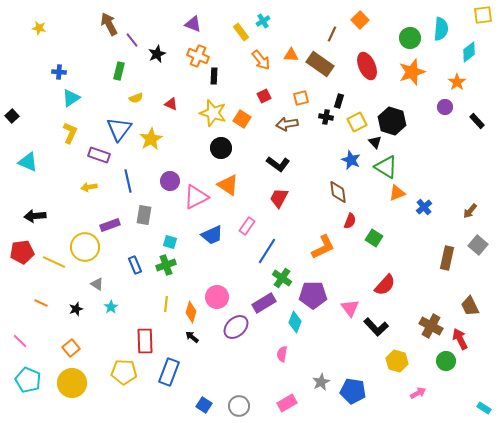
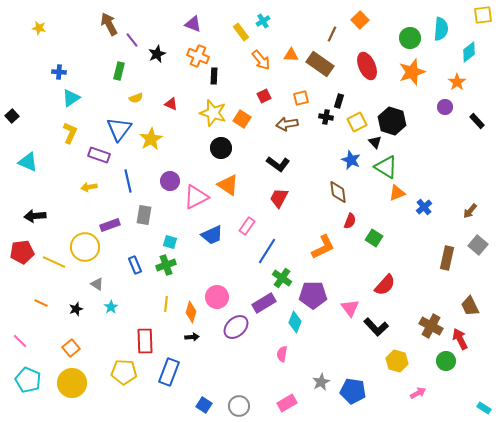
black arrow at (192, 337): rotated 136 degrees clockwise
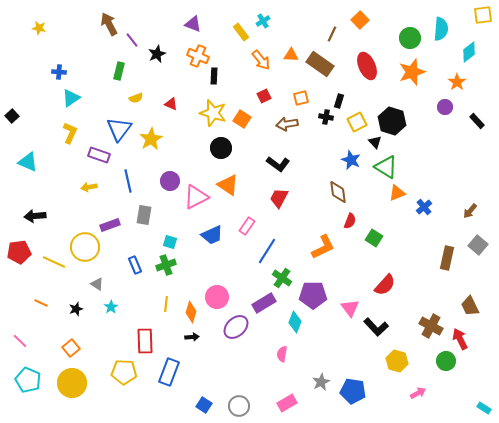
red pentagon at (22, 252): moved 3 px left
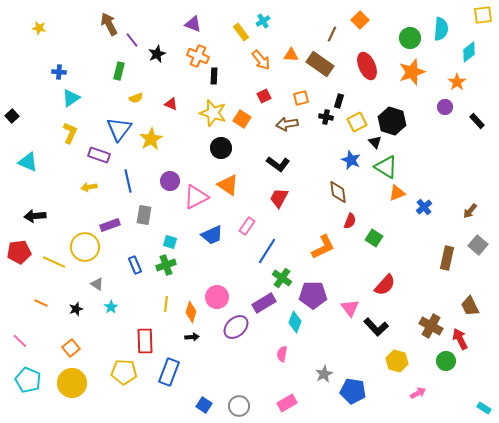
gray star at (321, 382): moved 3 px right, 8 px up
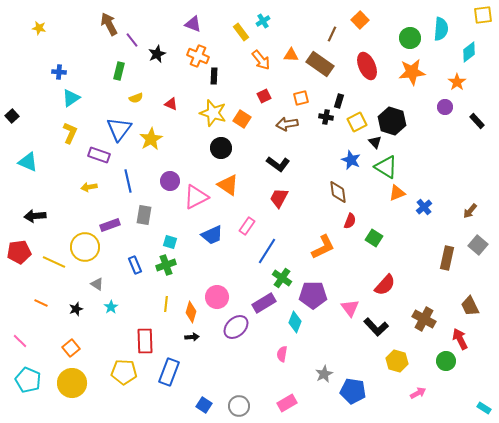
orange star at (412, 72): rotated 12 degrees clockwise
brown cross at (431, 326): moved 7 px left, 7 px up
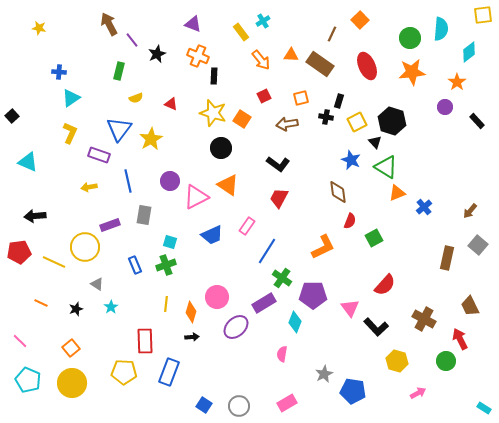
green square at (374, 238): rotated 30 degrees clockwise
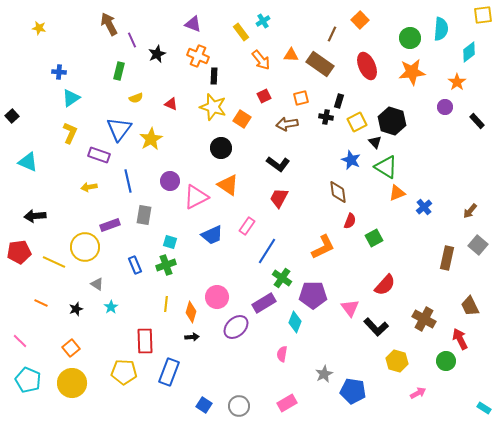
purple line at (132, 40): rotated 14 degrees clockwise
yellow star at (213, 113): moved 6 px up
